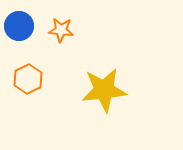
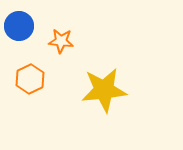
orange star: moved 11 px down
orange hexagon: moved 2 px right
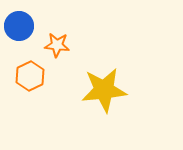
orange star: moved 4 px left, 4 px down
orange hexagon: moved 3 px up
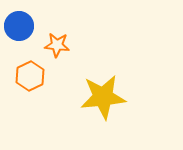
yellow star: moved 1 px left, 7 px down
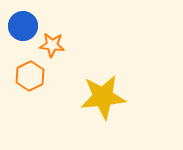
blue circle: moved 4 px right
orange star: moved 5 px left
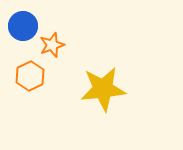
orange star: rotated 25 degrees counterclockwise
yellow star: moved 8 px up
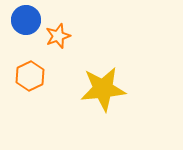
blue circle: moved 3 px right, 6 px up
orange star: moved 6 px right, 9 px up
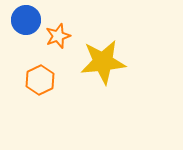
orange hexagon: moved 10 px right, 4 px down
yellow star: moved 27 px up
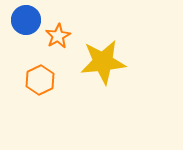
orange star: rotated 10 degrees counterclockwise
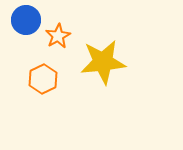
orange hexagon: moved 3 px right, 1 px up
